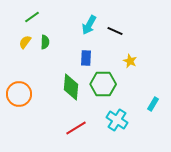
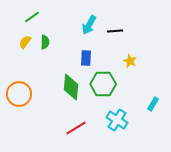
black line: rotated 28 degrees counterclockwise
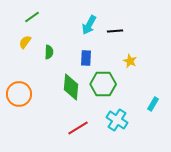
green semicircle: moved 4 px right, 10 px down
red line: moved 2 px right
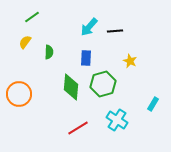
cyan arrow: moved 2 px down; rotated 12 degrees clockwise
green hexagon: rotated 15 degrees counterclockwise
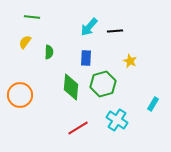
green line: rotated 42 degrees clockwise
orange circle: moved 1 px right, 1 px down
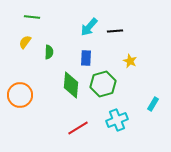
green diamond: moved 2 px up
cyan cross: rotated 35 degrees clockwise
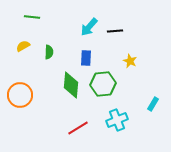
yellow semicircle: moved 2 px left, 4 px down; rotated 24 degrees clockwise
green hexagon: rotated 10 degrees clockwise
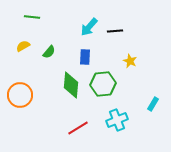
green semicircle: rotated 40 degrees clockwise
blue rectangle: moved 1 px left, 1 px up
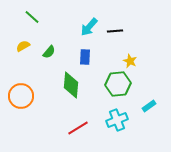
green line: rotated 35 degrees clockwise
green hexagon: moved 15 px right
orange circle: moved 1 px right, 1 px down
cyan rectangle: moved 4 px left, 2 px down; rotated 24 degrees clockwise
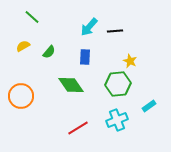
green diamond: rotated 40 degrees counterclockwise
